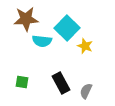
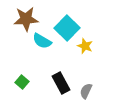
cyan semicircle: rotated 24 degrees clockwise
green square: rotated 32 degrees clockwise
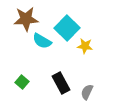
yellow star: rotated 14 degrees counterclockwise
gray semicircle: moved 1 px right, 1 px down
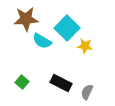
black rectangle: rotated 35 degrees counterclockwise
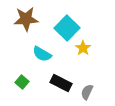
cyan semicircle: moved 13 px down
yellow star: moved 2 px left, 2 px down; rotated 28 degrees clockwise
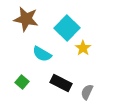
brown star: rotated 15 degrees clockwise
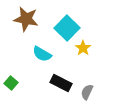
green square: moved 11 px left, 1 px down
